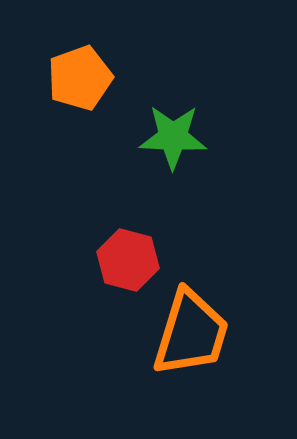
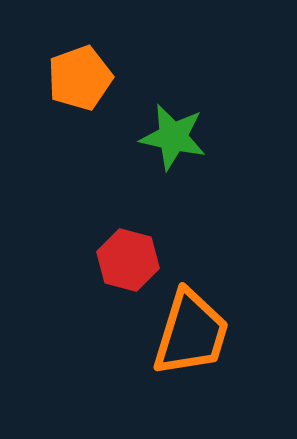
green star: rotated 10 degrees clockwise
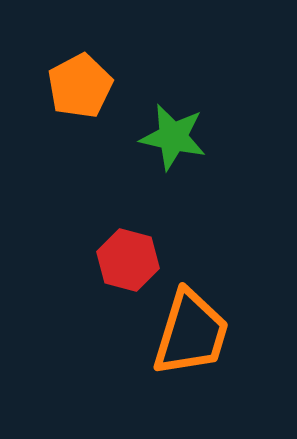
orange pentagon: moved 8 px down; rotated 8 degrees counterclockwise
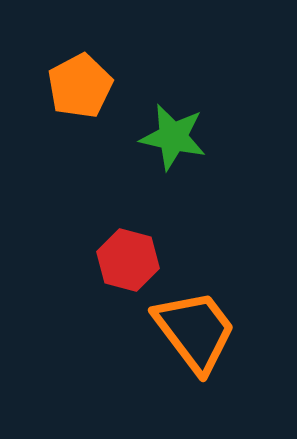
orange trapezoid: moved 4 px right, 2 px up; rotated 54 degrees counterclockwise
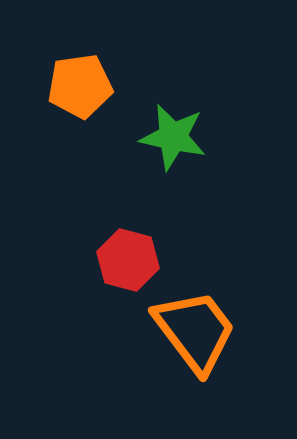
orange pentagon: rotated 20 degrees clockwise
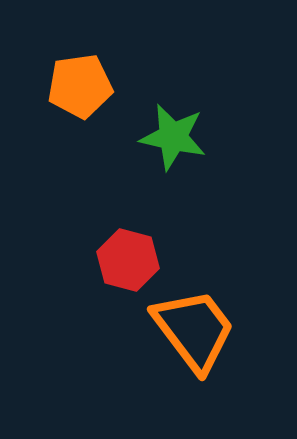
orange trapezoid: moved 1 px left, 1 px up
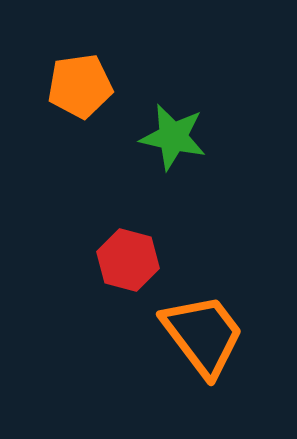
orange trapezoid: moved 9 px right, 5 px down
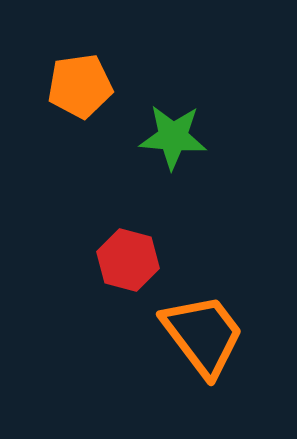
green star: rotated 8 degrees counterclockwise
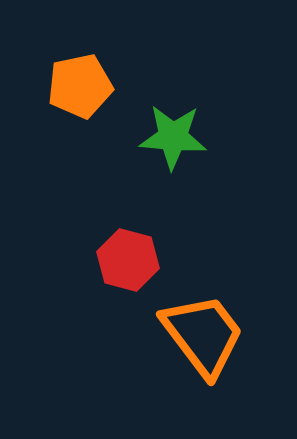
orange pentagon: rotated 4 degrees counterclockwise
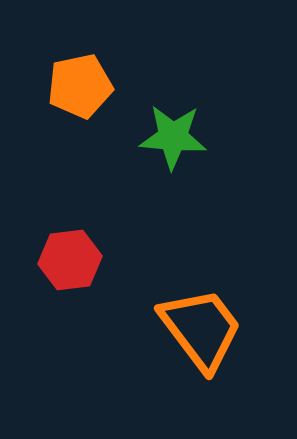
red hexagon: moved 58 px left; rotated 22 degrees counterclockwise
orange trapezoid: moved 2 px left, 6 px up
